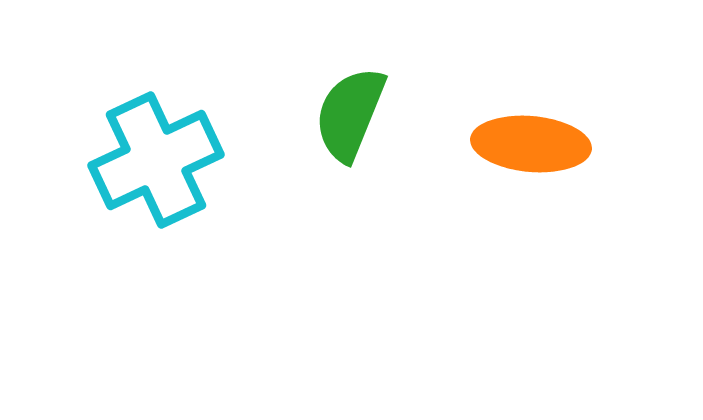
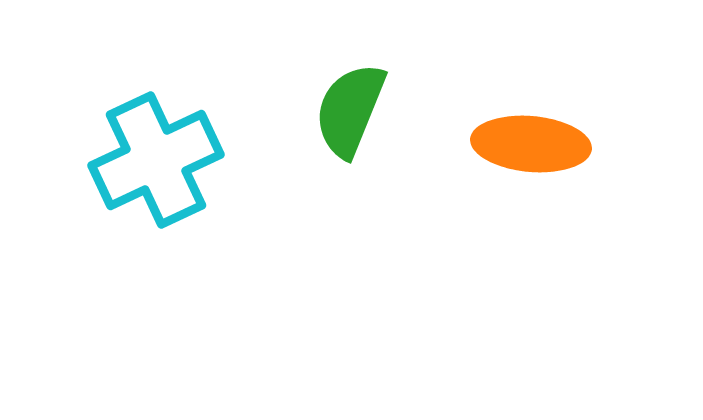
green semicircle: moved 4 px up
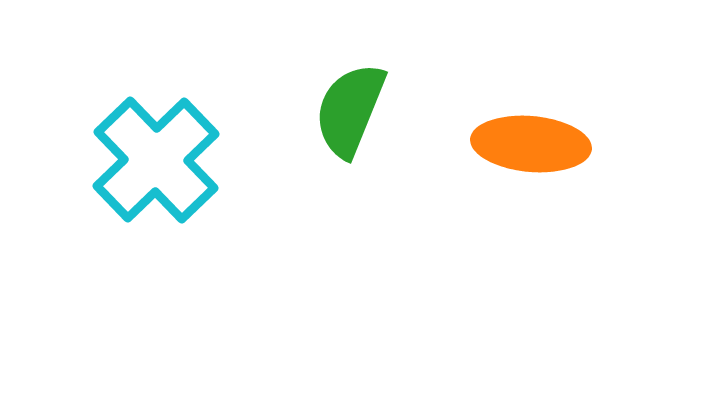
cyan cross: rotated 19 degrees counterclockwise
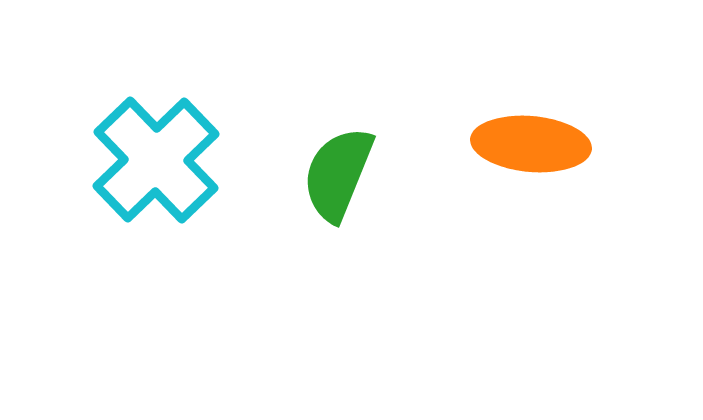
green semicircle: moved 12 px left, 64 px down
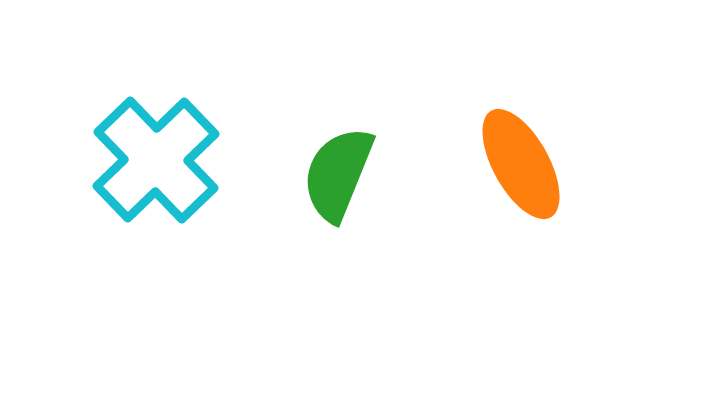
orange ellipse: moved 10 px left, 20 px down; rotated 56 degrees clockwise
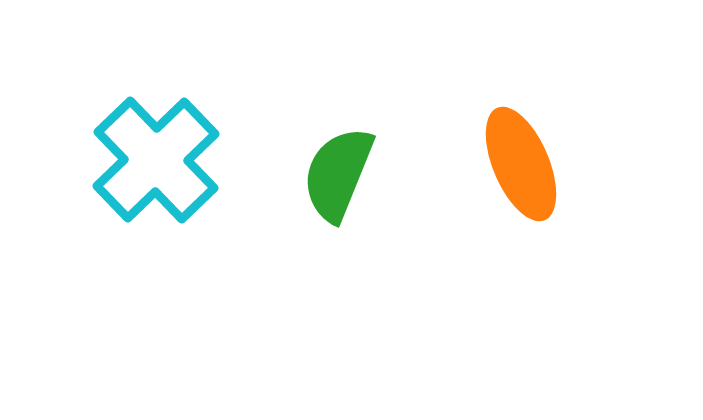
orange ellipse: rotated 6 degrees clockwise
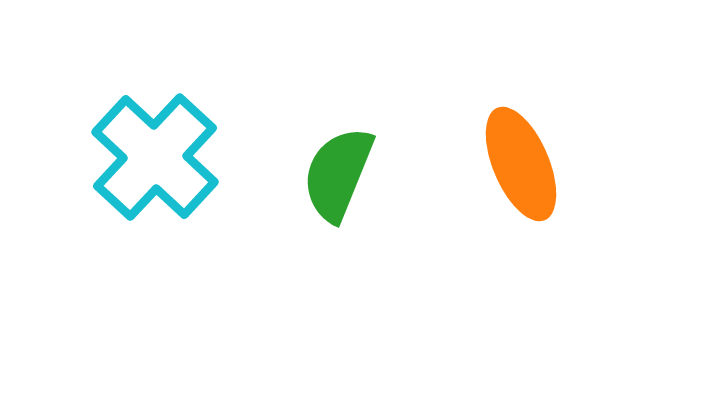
cyan cross: moved 1 px left, 3 px up; rotated 3 degrees counterclockwise
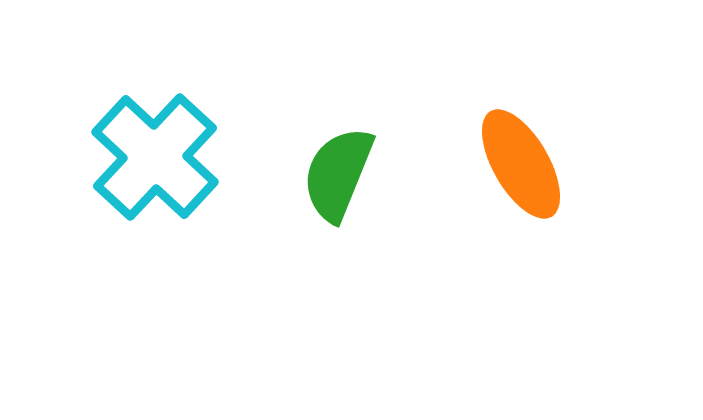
orange ellipse: rotated 7 degrees counterclockwise
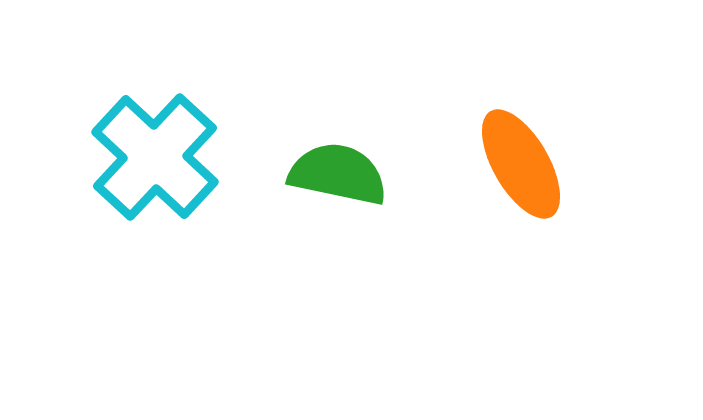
green semicircle: rotated 80 degrees clockwise
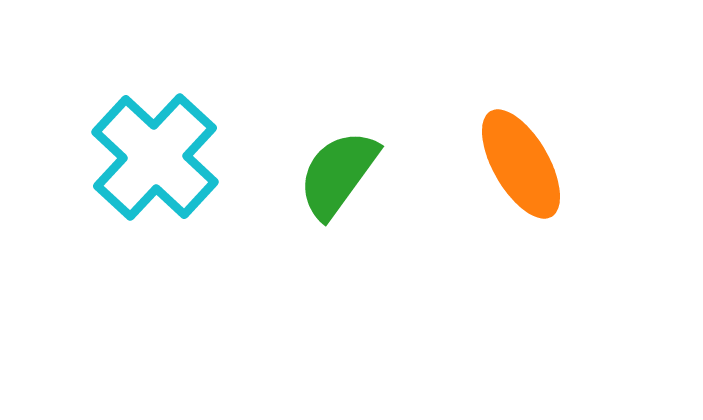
green semicircle: rotated 66 degrees counterclockwise
